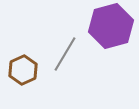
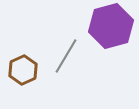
gray line: moved 1 px right, 2 px down
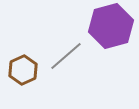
gray line: rotated 18 degrees clockwise
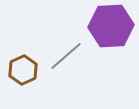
purple hexagon: rotated 12 degrees clockwise
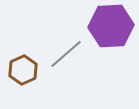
gray line: moved 2 px up
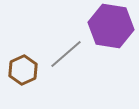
purple hexagon: rotated 12 degrees clockwise
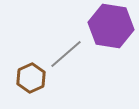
brown hexagon: moved 8 px right, 8 px down
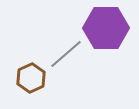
purple hexagon: moved 5 px left, 2 px down; rotated 9 degrees counterclockwise
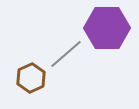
purple hexagon: moved 1 px right
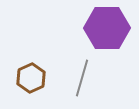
gray line: moved 16 px right, 24 px down; rotated 33 degrees counterclockwise
